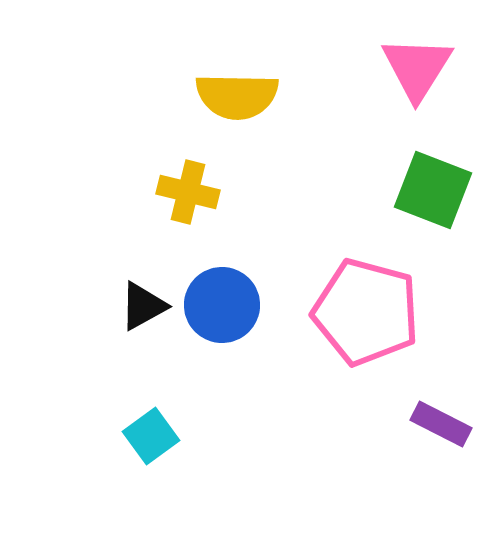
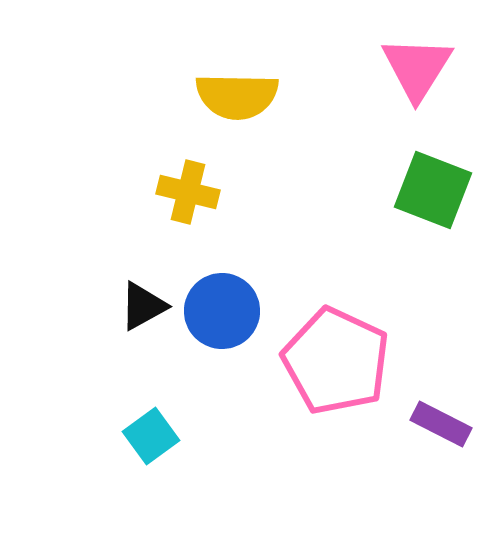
blue circle: moved 6 px down
pink pentagon: moved 30 px left, 49 px down; rotated 10 degrees clockwise
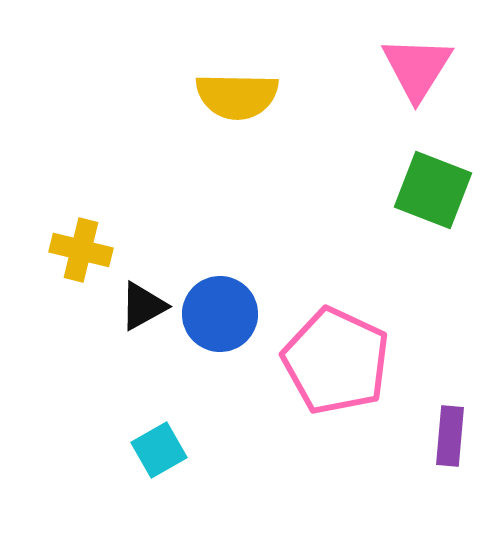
yellow cross: moved 107 px left, 58 px down
blue circle: moved 2 px left, 3 px down
purple rectangle: moved 9 px right, 12 px down; rotated 68 degrees clockwise
cyan square: moved 8 px right, 14 px down; rotated 6 degrees clockwise
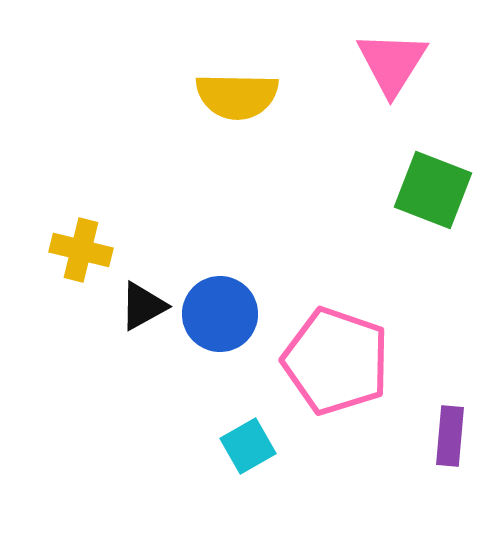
pink triangle: moved 25 px left, 5 px up
pink pentagon: rotated 6 degrees counterclockwise
cyan square: moved 89 px right, 4 px up
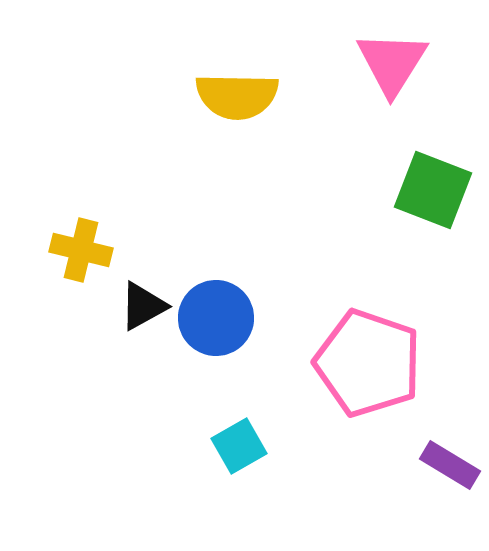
blue circle: moved 4 px left, 4 px down
pink pentagon: moved 32 px right, 2 px down
purple rectangle: moved 29 px down; rotated 64 degrees counterclockwise
cyan square: moved 9 px left
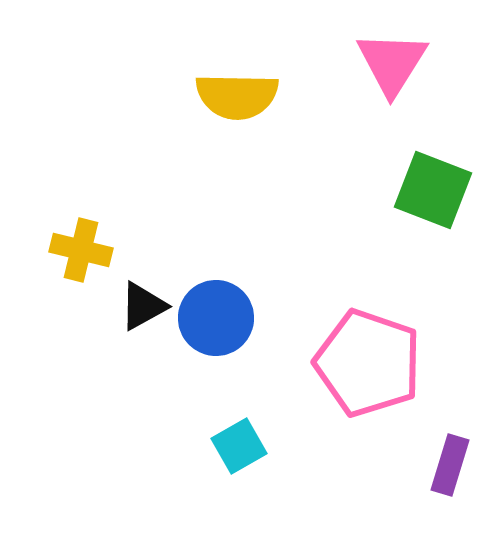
purple rectangle: rotated 76 degrees clockwise
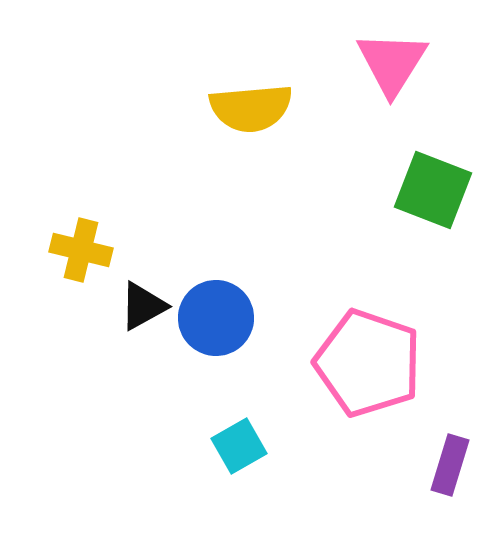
yellow semicircle: moved 14 px right, 12 px down; rotated 6 degrees counterclockwise
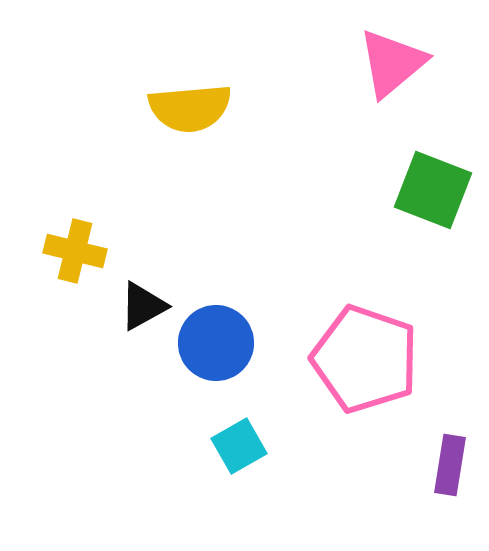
pink triangle: rotated 18 degrees clockwise
yellow semicircle: moved 61 px left
yellow cross: moved 6 px left, 1 px down
blue circle: moved 25 px down
pink pentagon: moved 3 px left, 4 px up
purple rectangle: rotated 8 degrees counterclockwise
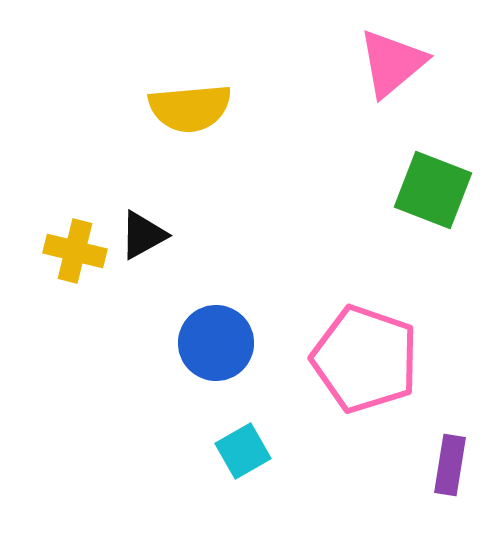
black triangle: moved 71 px up
cyan square: moved 4 px right, 5 px down
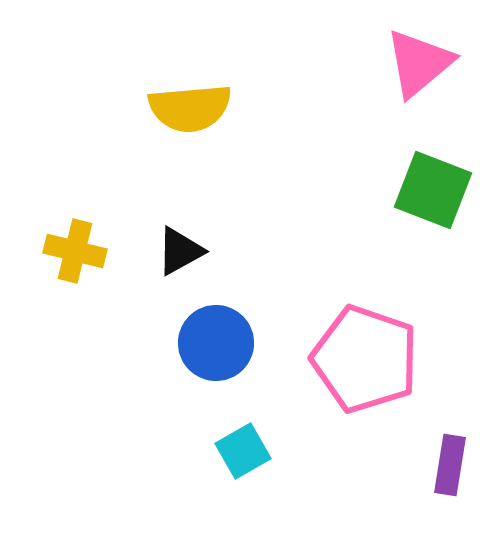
pink triangle: moved 27 px right
black triangle: moved 37 px right, 16 px down
